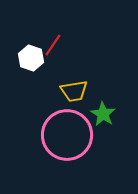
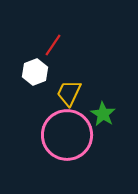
white hexagon: moved 4 px right, 14 px down; rotated 20 degrees clockwise
yellow trapezoid: moved 5 px left, 2 px down; rotated 124 degrees clockwise
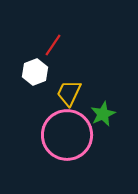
green star: rotated 15 degrees clockwise
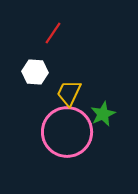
red line: moved 12 px up
white hexagon: rotated 25 degrees clockwise
pink circle: moved 3 px up
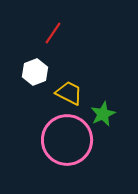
white hexagon: rotated 25 degrees counterclockwise
yellow trapezoid: rotated 92 degrees clockwise
pink circle: moved 8 px down
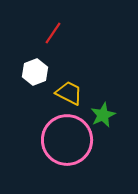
green star: moved 1 px down
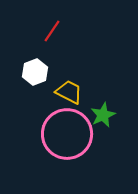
red line: moved 1 px left, 2 px up
yellow trapezoid: moved 1 px up
pink circle: moved 6 px up
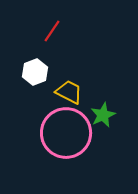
pink circle: moved 1 px left, 1 px up
